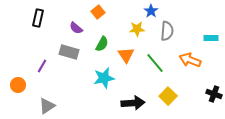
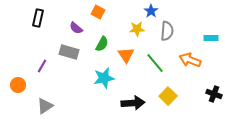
orange square: rotated 24 degrees counterclockwise
gray triangle: moved 2 px left
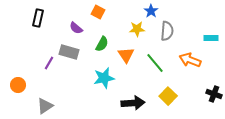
purple line: moved 7 px right, 3 px up
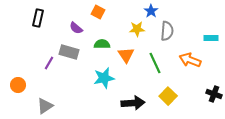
green semicircle: rotated 119 degrees counterclockwise
green line: rotated 15 degrees clockwise
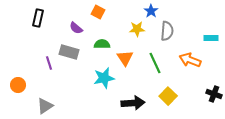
orange triangle: moved 1 px left, 3 px down
purple line: rotated 48 degrees counterclockwise
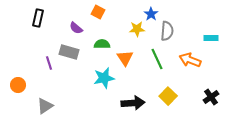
blue star: moved 3 px down
green line: moved 2 px right, 4 px up
black cross: moved 3 px left, 3 px down; rotated 35 degrees clockwise
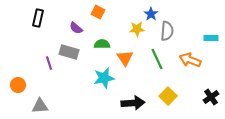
gray triangle: moved 5 px left; rotated 30 degrees clockwise
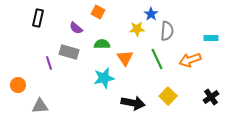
orange arrow: rotated 40 degrees counterclockwise
black arrow: rotated 15 degrees clockwise
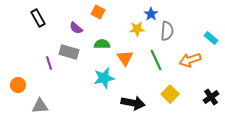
black rectangle: rotated 42 degrees counterclockwise
cyan rectangle: rotated 40 degrees clockwise
green line: moved 1 px left, 1 px down
yellow square: moved 2 px right, 2 px up
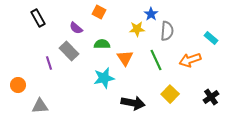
orange square: moved 1 px right
gray rectangle: moved 1 px up; rotated 30 degrees clockwise
